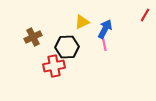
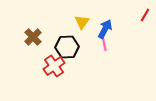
yellow triangle: rotated 28 degrees counterclockwise
brown cross: rotated 18 degrees counterclockwise
red cross: rotated 25 degrees counterclockwise
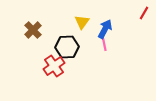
red line: moved 1 px left, 2 px up
brown cross: moved 7 px up
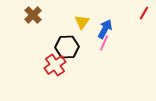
brown cross: moved 15 px up
pink line: rotated 35 degrees clockwise
red cross: moved 1 px right, 1 px up
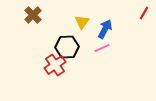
pink line: moved 2 px left, 5 px down; rotated 42 degrees clockwise
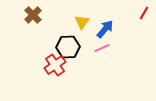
blue arrow: rotated 12 degrees clockwise
black hexagon: moved 1 px right
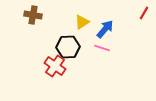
brown cross: rotated 36 degrees counterclockwise
yellow triangle: rotated 21 degrees clockwise
pink line: rotated 42 degrees clockwise
red cross: moved 1 px down; rotated 20 degrees counterclockwise
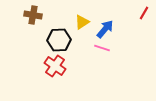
black hexagon: moved 9 px left, 7 px up
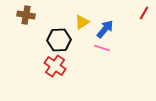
brown cross: moved 7 px left
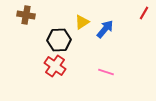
pink line: moved 4 px right, 24 px down
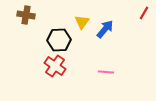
yellow triangle: rotated 21 degrees counterclockwise
pink line: rotated 14 degrees counterclockwise
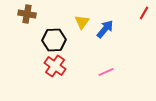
brown cross: moved 1 px right, 1 px up
black hexagon: moved 5 px left
pink line: rotated 28 degrees counterclockwise
